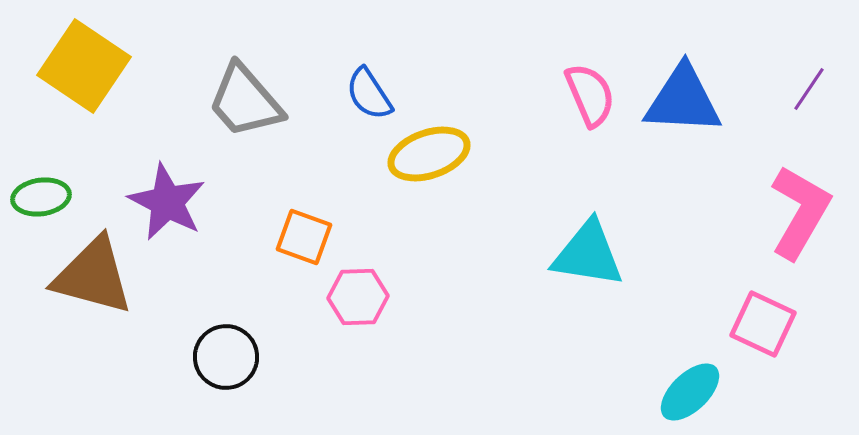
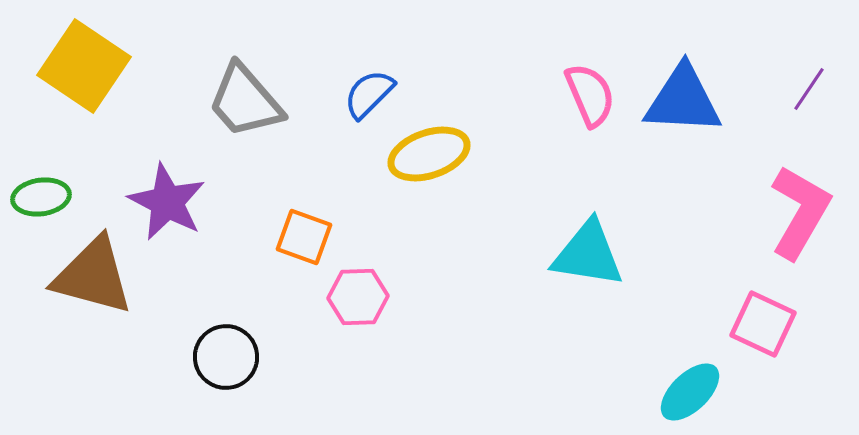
blue semicircle: rotated 78 degrees clockwise
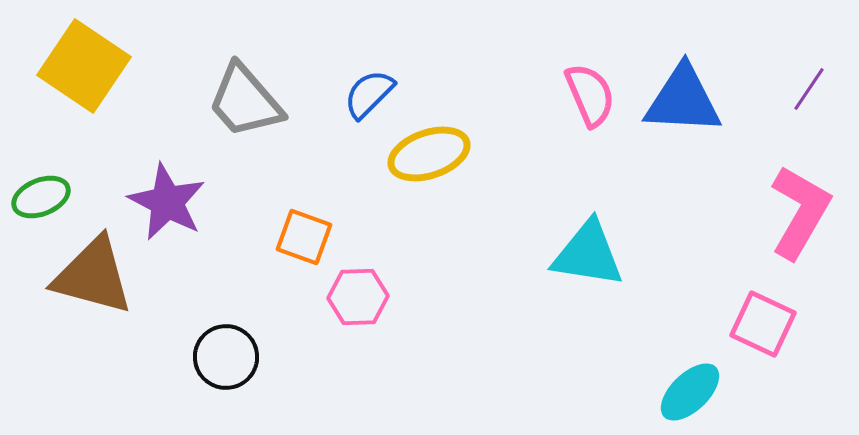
green ellipse: rotated 14 degrees counterclockwise
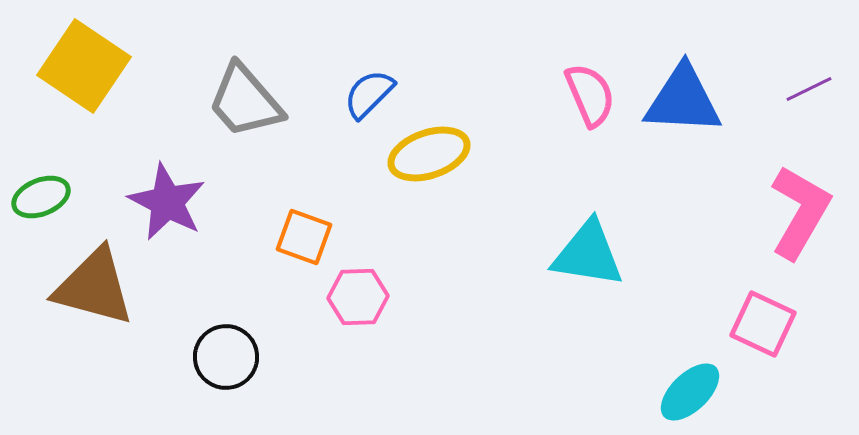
purple line: rotated 30 degrees clockwise
brown triangle: moved 1 px right, 11 px down
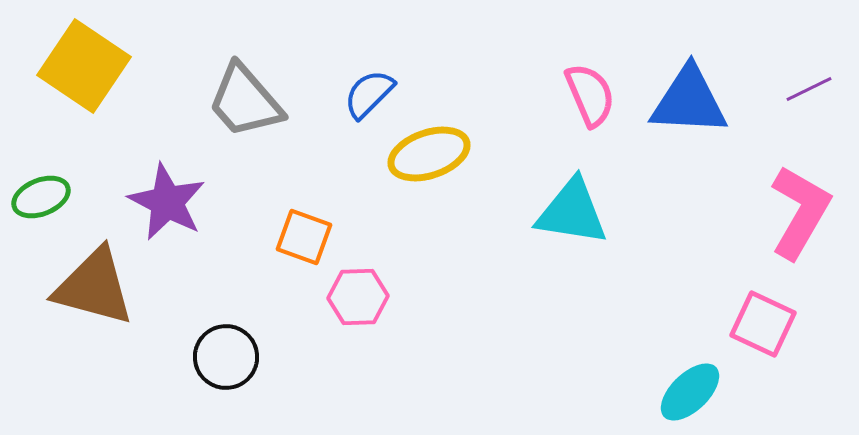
blue triangle: moved 6 px right, 1 px down
cyan triangle: moved 16 px left, 42 px up
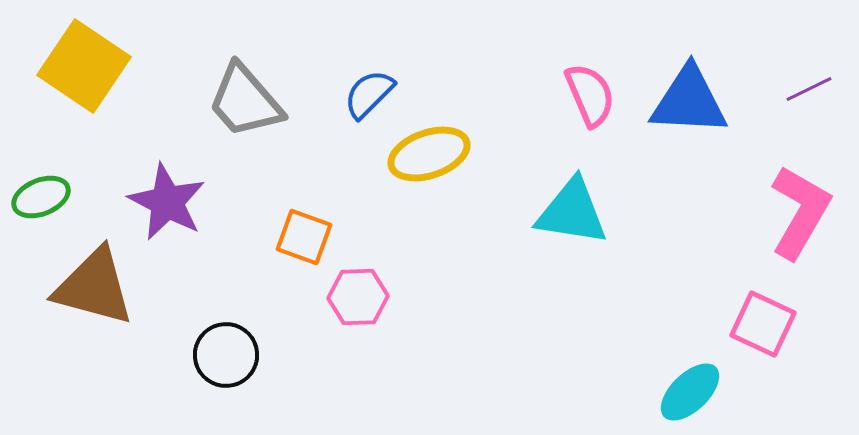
black circle: moved 2 px up
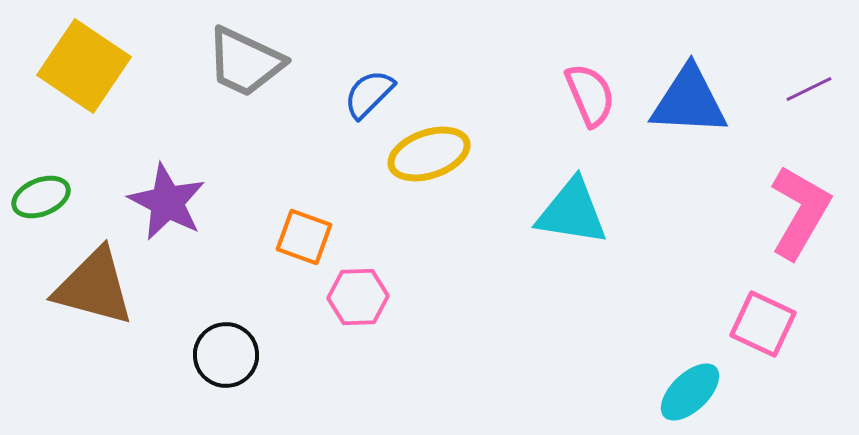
gray trapezoid: moved 39 px up; rotated 24 degrees counterclockwise
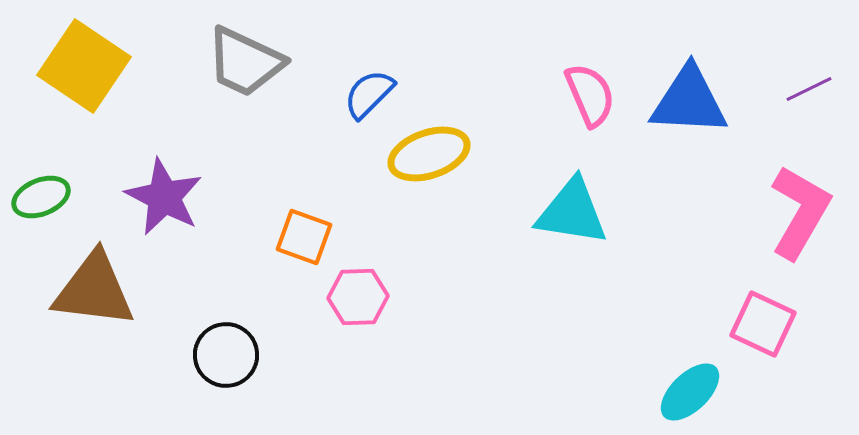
purple star: moved 3 px left, 5 px up
brown triangle: moved 3 px down; rotated 8 degrees counterclockwise
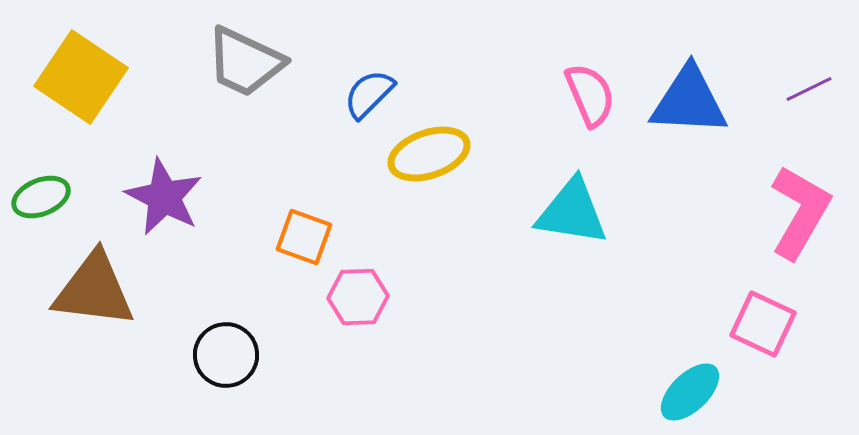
yellow square: moved 3 px left, 11 px down
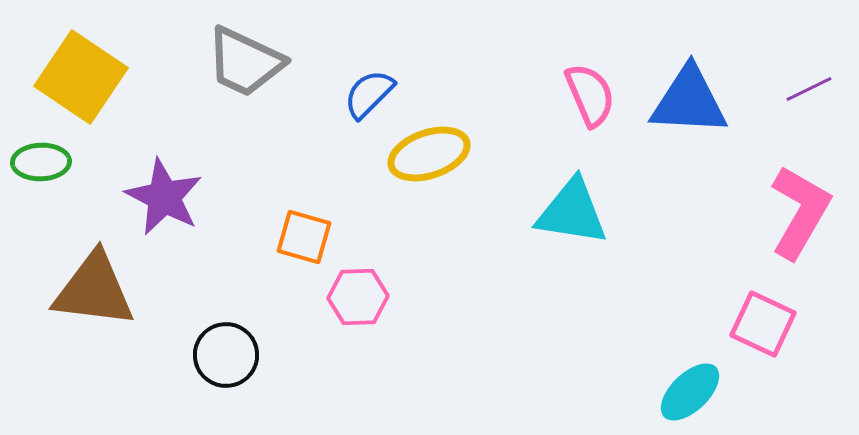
green ellipse: moved 35 px up; rotated 20 degrees clockwise
orange square: rotated 4 degrees counterclockwise
